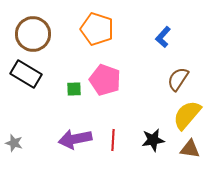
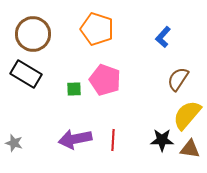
black star: moved 9 px right; rotated 10 degrees clockwise
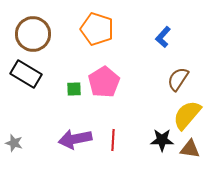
pink pentagon: moved 1 px left, 2 px down; rotated 20 degrees clockwise
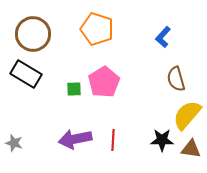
brown semicircle: moved 2 px left; rotated 50 degrees counterclockwise
brown triangle: moved 1 px right
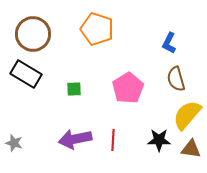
blue L-shape: moved 6 px right, 6 px down; rotated 15 degrees counterclockwise
pink pentagon: moved 24 px right, 6 px down
black star: moved 3 px left
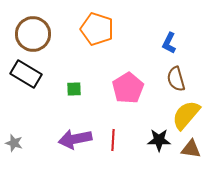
yellow semicircle: moved 1 px left
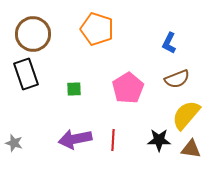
black rectangle: rotated 40 degrees clockwise
brown semicircle: moved 1 px right; rotated 95 degrees counterclockwise
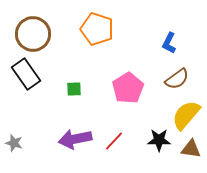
black rectangle: rotated 16 degrees counterclockwise
brown semicircle: rotated 15 degrees counterclockwise
red line: moved 1 px right, 1 px down; rotated 40 degrees clockwise
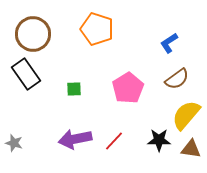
blue L-shape: rotated 30 degrees clockwise
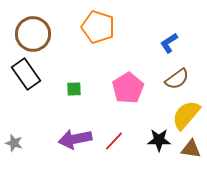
orange pentagon: moved 1 px right, 2 px up
